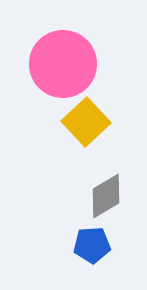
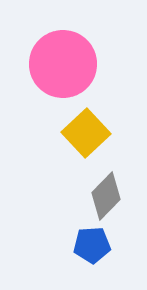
yellow square: moved 11 px down
gray diamond: rotated 15 degrees counterclockwise
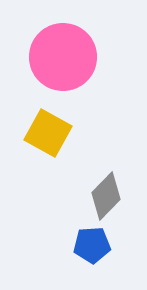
pink circle: moved 7 px up
yellow square: moved 38 px left; rotated 18 degrees counterclockwise
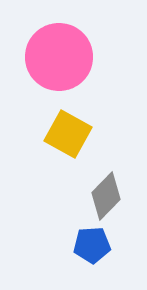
pink circle: moved 4 px left
yellow square: moved 20 px right, 1 px down
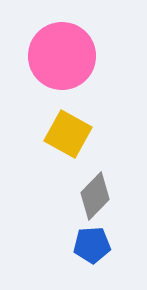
pink circle: moved 3 px right, 1 px up
gray diamond: moved 11 px left
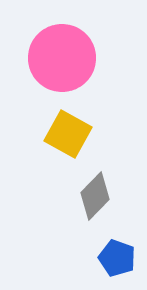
pink circle: moved 2 px down
blue pentagon: moved 25 px right, 13 px down; rotated 24 degrees clockwise
